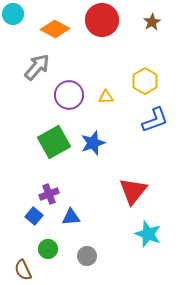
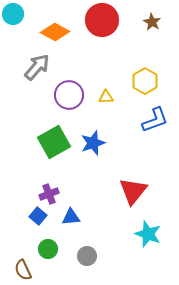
brown star: rotated 12 degrees counterclockwise
orange diamond: moved 3 px down
blue square: moved 4 px right
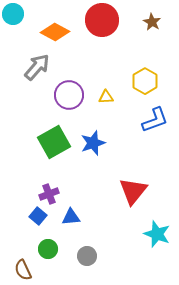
cyan star: moved 9 px right
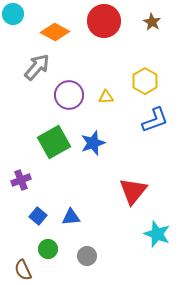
red circle: moved 2 px right, 1 px down
purple cross: moved 28 px left, 14 px up
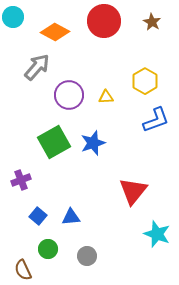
cyan circle: moved 3 px down
blue L-shape: moved 1 px right
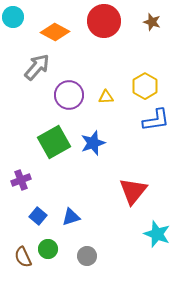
brown star: rotated 12 degrees counterclockwise
yellow hexagon: moved 5 px down
blue L-shape: rotated 12 degrees clockwise
blue triangle: rotated 12 degrees counterclockwise
brown semicircle: moved 13 px up
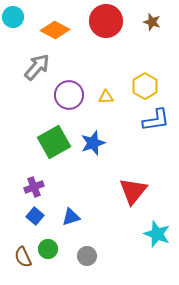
red circle: moved 2 px right
orange diamond: moved 2 px up
purple cross: moved 13 px right, 7 px down
blue square: moved 3 px left
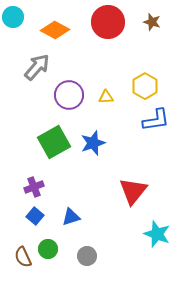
red circle: moved 2 px right, 1 px down
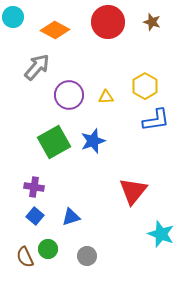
blue star: moved 2 px up
purple cross: rotated 30 degrees clockwise
cyan star: moved 4 px right
brown semicircle: moved 2 px right
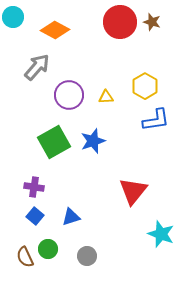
red circle: moved 12 px right
